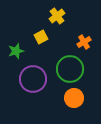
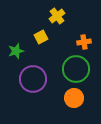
orange cross: rotated 24 degrees clockwise
green circle: moved 6 px right
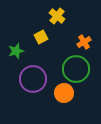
yellow cross: rotated 14 degrees counterclockwise
orange cross: rotated 24 degrees counterclockwise
orange circle: moved 10 px left, 5 px up
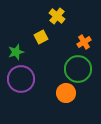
green star: moved 1 px down
green circle: moved 2 px right
purple circle: moved 12 px left
orange circle: moved 2 px right
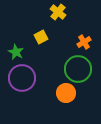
yellow cross: moved 1 px right, 4 px up
green star: rotated 28 degrees counterclockwise
purple circle: moved 1 px right, 1 px up
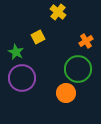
yellow square: moved 3 px left
orange cross: moved 2 px right, 1 px up
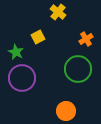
orange cross: moved 2 px up
orange circle: moved 18 px down
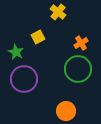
orange cross: moved 5 px left, 4 px down
purple circle: moved 2 px right, 1 px down
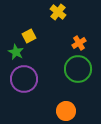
yellow square: moved 9 px left, 1 px up
orange cross: moved 2 px left
